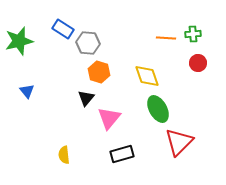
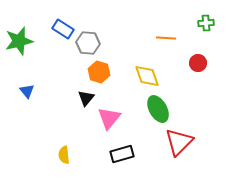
green cross: moved 13 px right, 11 px up
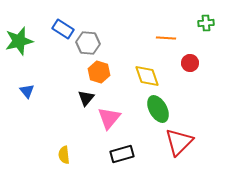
red circle: moved 8 px left
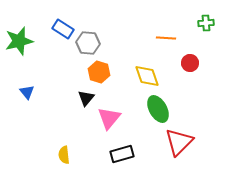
blue triangle: moved 1 px down
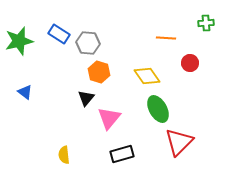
blue rectangle: moved 4 px left, 5 px down
yellow diamond: rotated 16 degrees counterclockwise
blue triangle: moved 2 px left; rotated 14 degrees counterclockwise
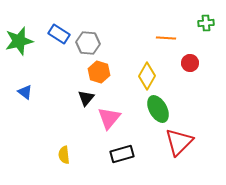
yellow diamond: rotated 64 degrees clockwise
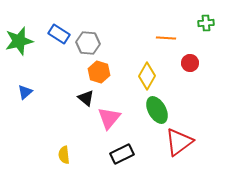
blue triangle: rotated 42 degrees clockwise
black triangle: rotated 30 degrees counterclockwise
green ellipse: moved 1 px left, 1 px down
red triangle: rotated 8 degrees clockwise
black rectangle: rotated 10 degrees counterclockwise
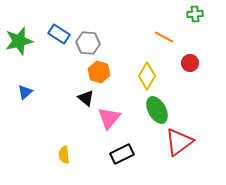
green cross: moved 11 px left, 9 px up
orange line: moved 2 px left, 1 px up; rotated 24 degrees clockwise
